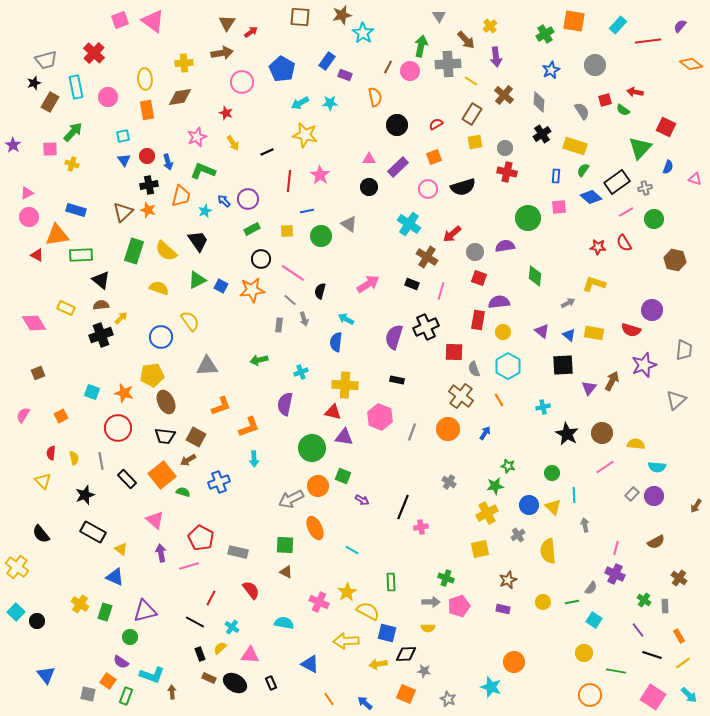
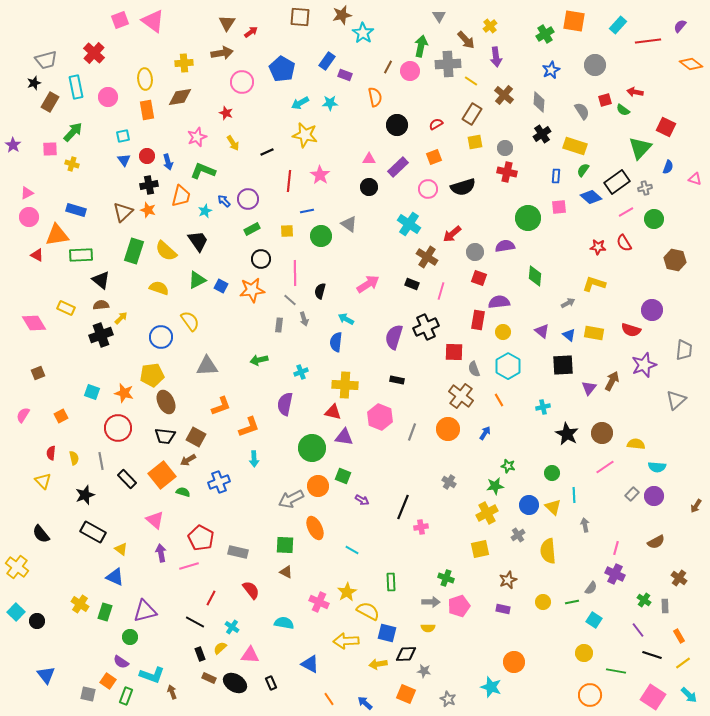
pink line at (293, 273): moved 2 px right; rotated 55 degrees clockwise
brown arrow at (172, 692): rotated 16 degrees counterclockwise
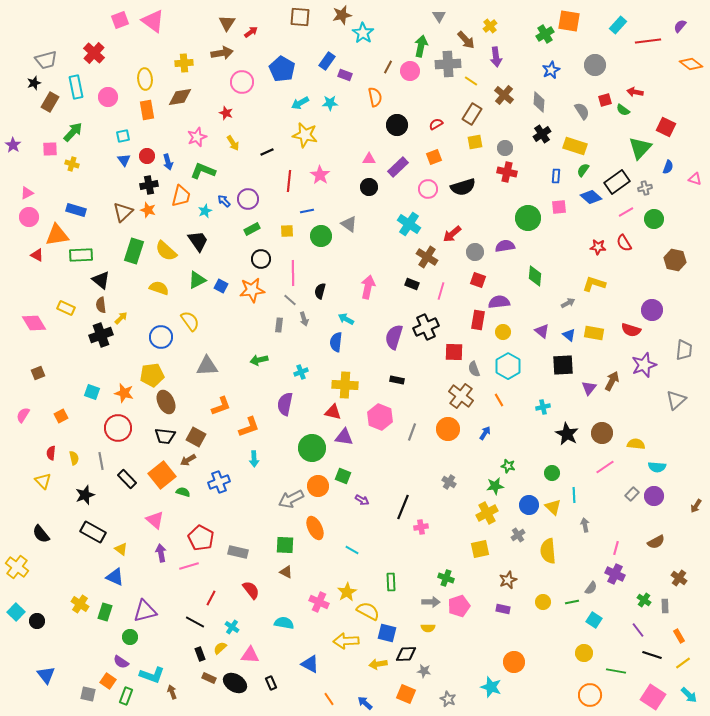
orange square at (574, 21): moved 5 px left
pink line at (295, 273): moved 2 px left
red square at (479, 278): moved 1 px left, 2 px down
pink arrow at (368, 284): moved 3 px down; rotated 45 degrees counterclockwise
brown semicircle at (101, 305): rotated 91 degrees counterclockwise
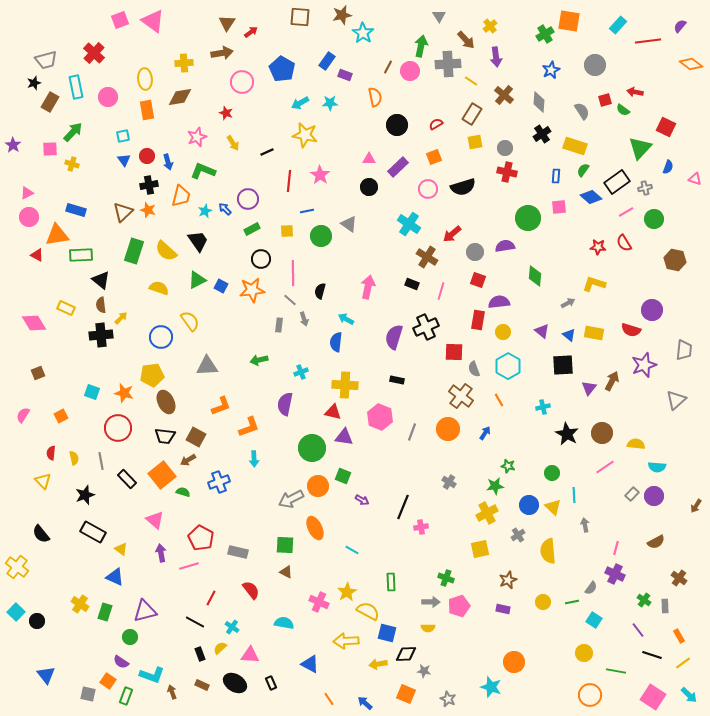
blue arrow at (224, 201): moved 1 px right, 8 px down
black cross at (101, 335): rotated 15 degrees clockwise
brown rectangle at (209, 678): moved 7 px left, 7 px down
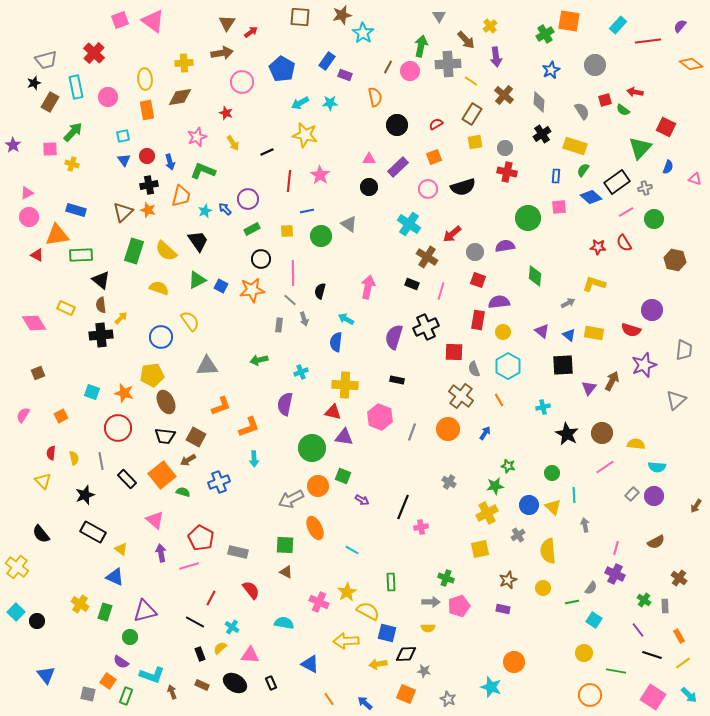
blue arrow at (168, 162): moved 2 px right
yellow circle at (543, 602): moved 14 px up
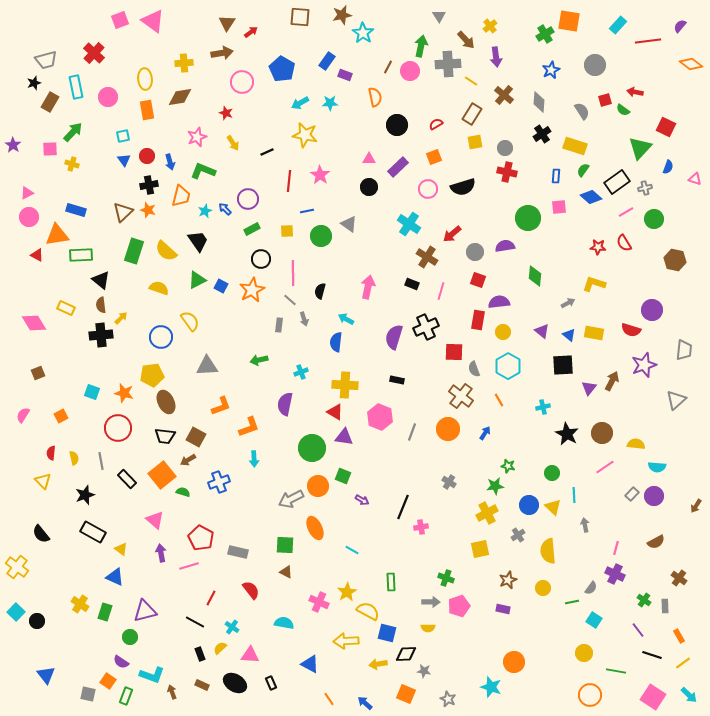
orange star at (252, 290): rotated 20 degrees counterclockwise
red triangle at (333, 412): moved 2 px right; rotated 18 degrees clockwise
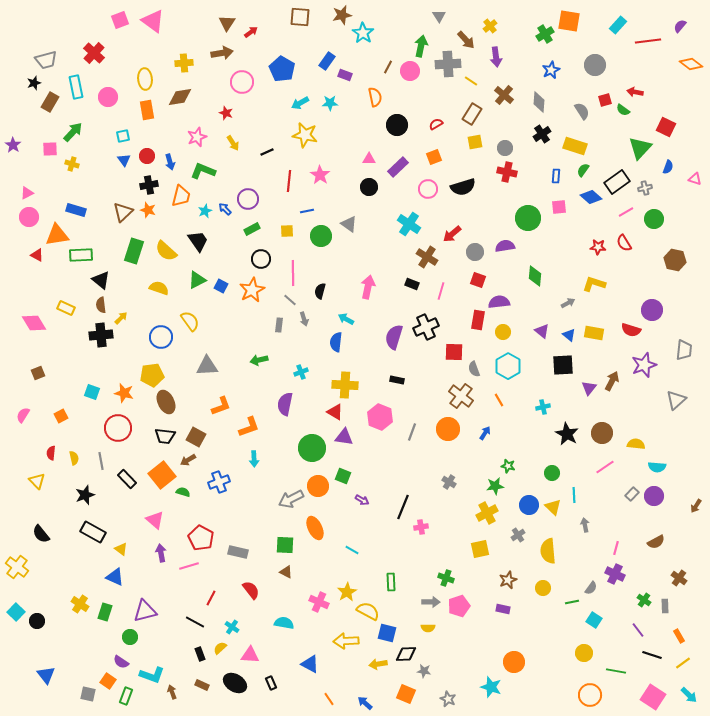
yellow triangle at (43, 481): moved 6 px left
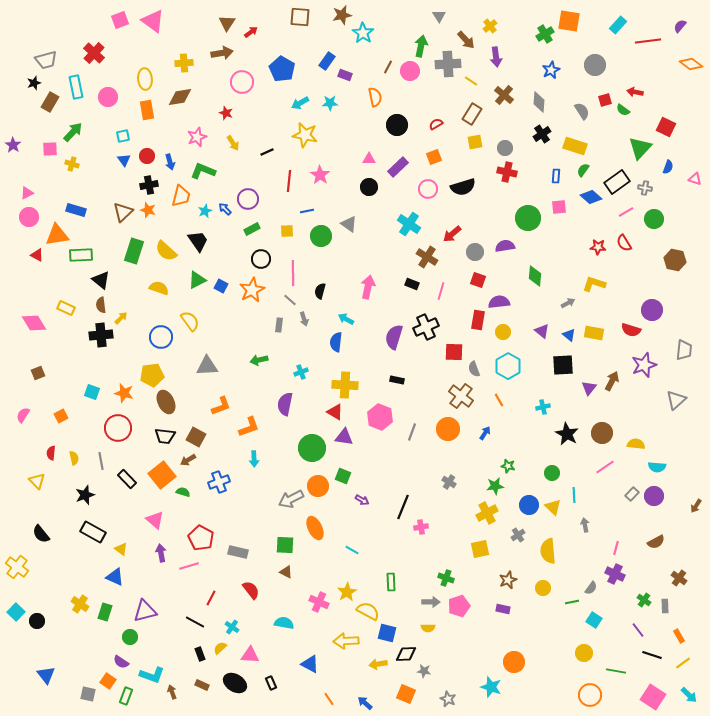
gray cross at (645, 188): rotated 24 degrees clockwise
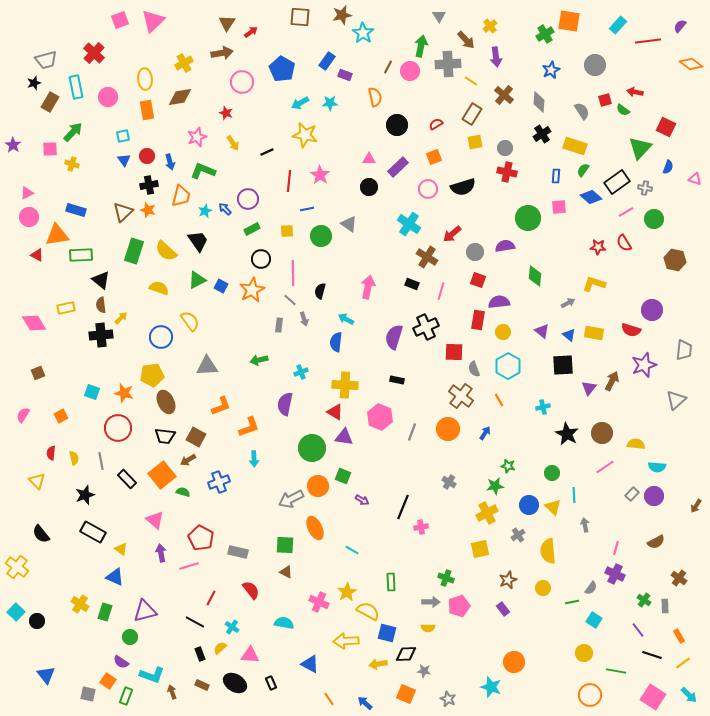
pink triangle at (153, 21): rotated 40 degrees clockwise
yellow cross at (184, 63): rotated 24 degrees counterclockwise
blue line at (307, 211): moved 2 px up
yellow rectangle at (66, 308): rotated 36 degrees counterclockwise
purple rectangle at (503, 609): rotated 40 degrees clockwise
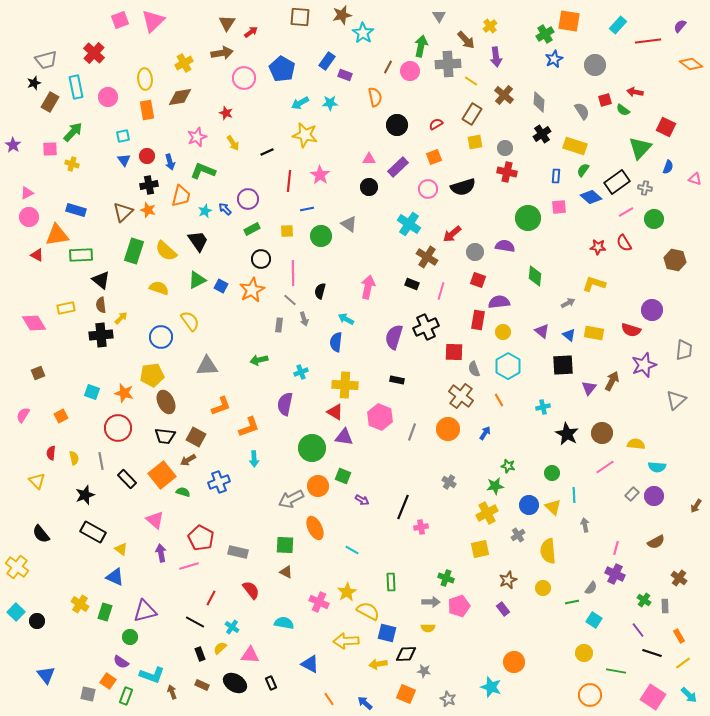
blue star at (551, 70): moved 3 px right, 11 px up
pink circle at (242, 82): moved 2 px right, 4 px up
purple semicircle at (505, 246): rotated 18 degrees clockwise
black line at (652, 655): moved 2 px up
